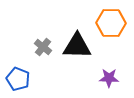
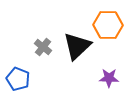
orange hexagon: moved 3 px left, 2 px down
black triangle: rotated 44 degrees counterclockwise
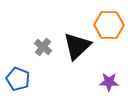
orange hexagon: moved 1 px right
purple star: moved 4 px down
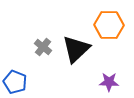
black triangle: moved 1 px left, 3 px down
blue pentagon: moved 3 px left, 3 px down
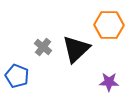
blue pentagon: moved 2 px right, 6 px up
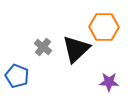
orange hexagon: moved 5 px left, 2 px down
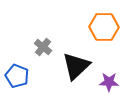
black triangle: moved 17 px down
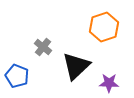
orange hexagon: rotated 20 degrees counterclockwise
purple star: moved 1 px down
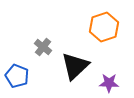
black triangle: moved 1 px left
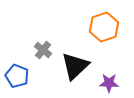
gray cross: moved 3 px down
